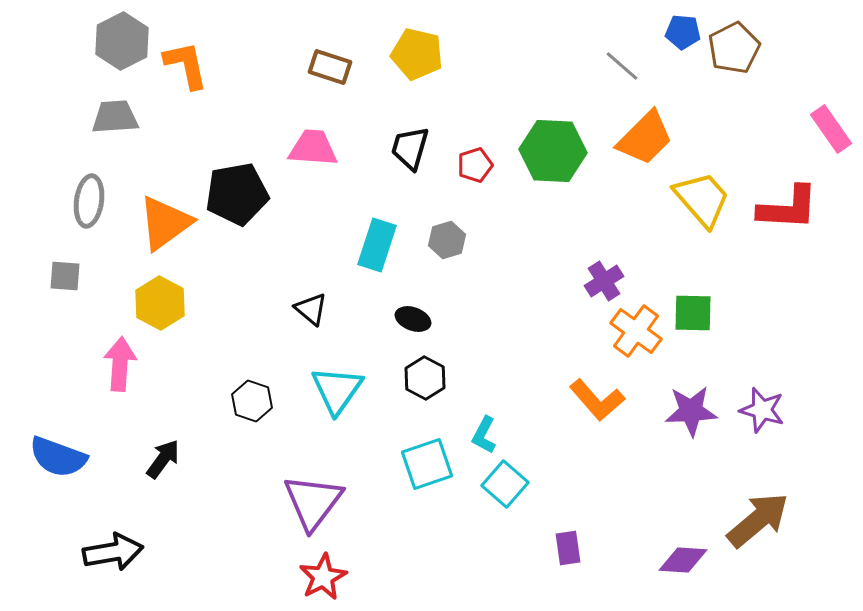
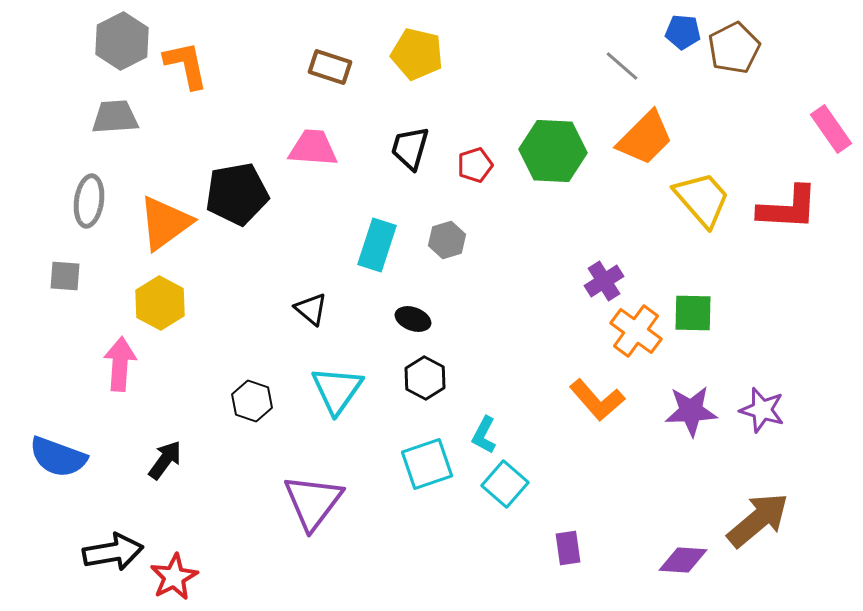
black arrow at (163, 459): moved 2 px right, 1 px down
red star at (323, 577): moved 149 px left
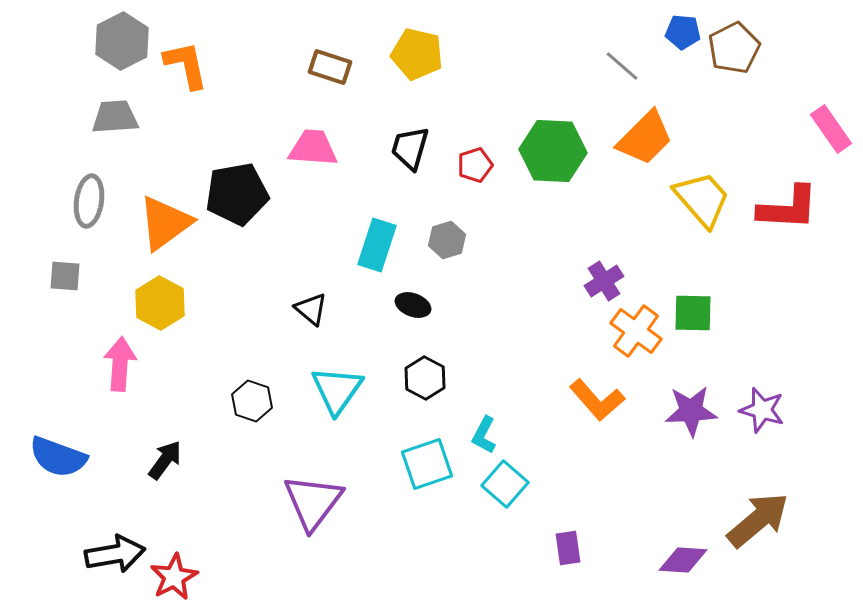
black ellipse at (413, 319): moved 14 px up
black arrow at (113, 552): moved 2 px right, 2 px down
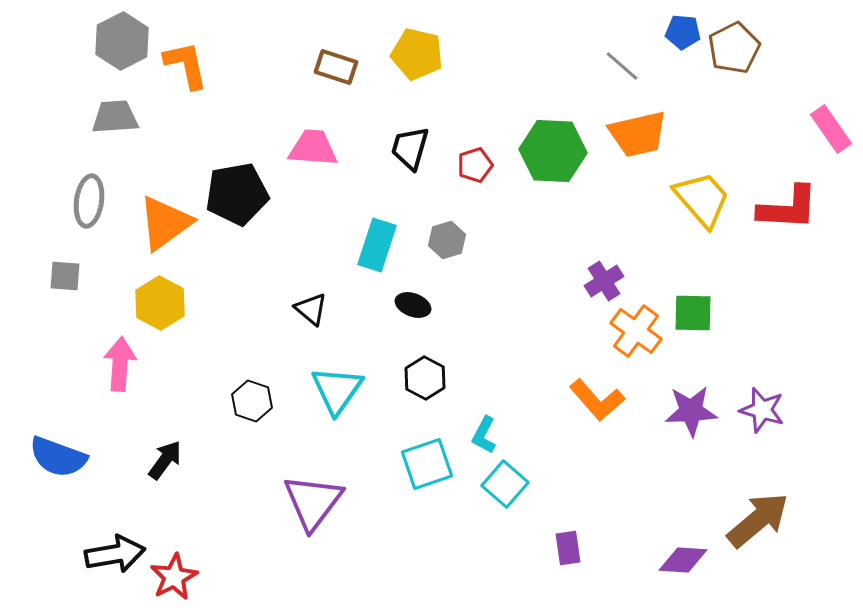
brown rectangle at (330, 67): moved 6 px right
orange trapezoid at (645, 138): moved 7 px left, 4 px up; rotated 32 degrees clockwise
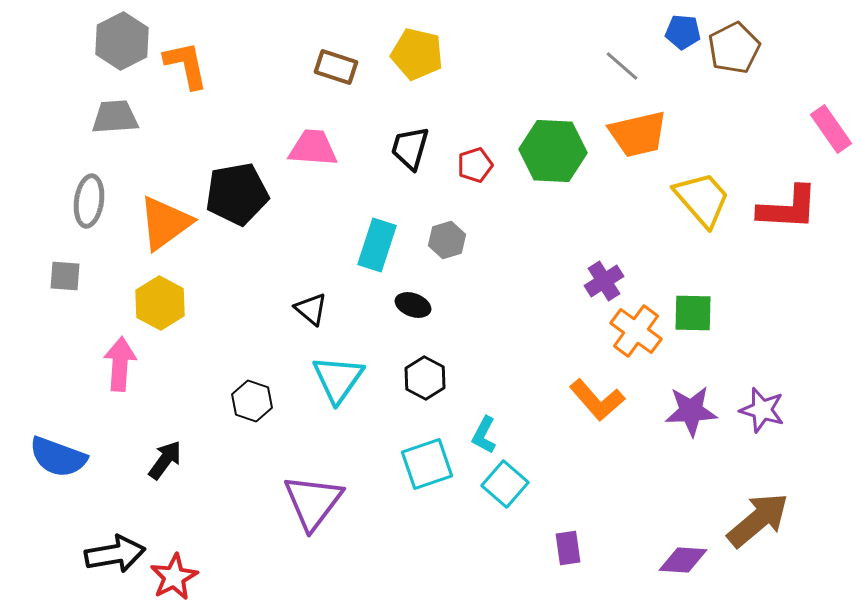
cyan triangle at (337, 390): moved 1 px right, 11 px up
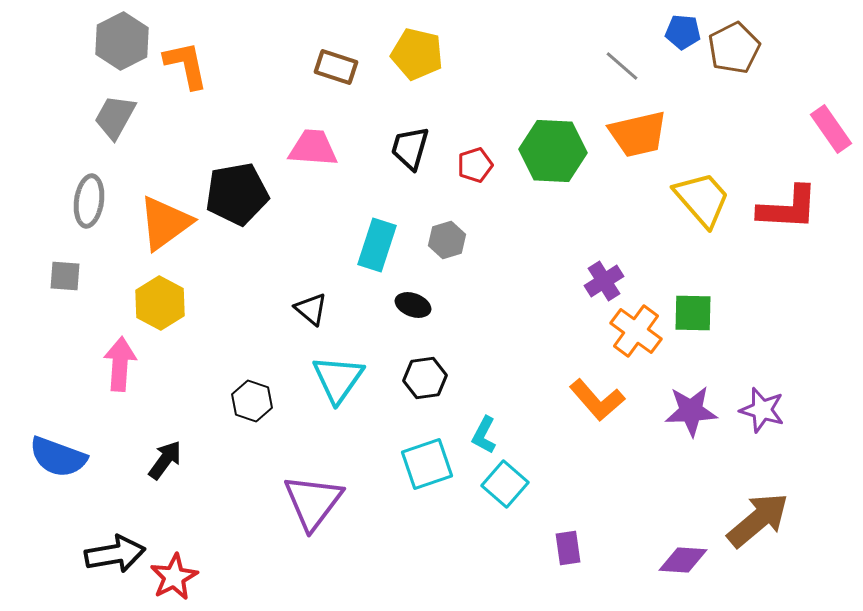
gray trapezoid at (115, 117): rotated 57 degrees counterclockwise
black hexagon at (425, 378): rotated 24 degrees clockwise
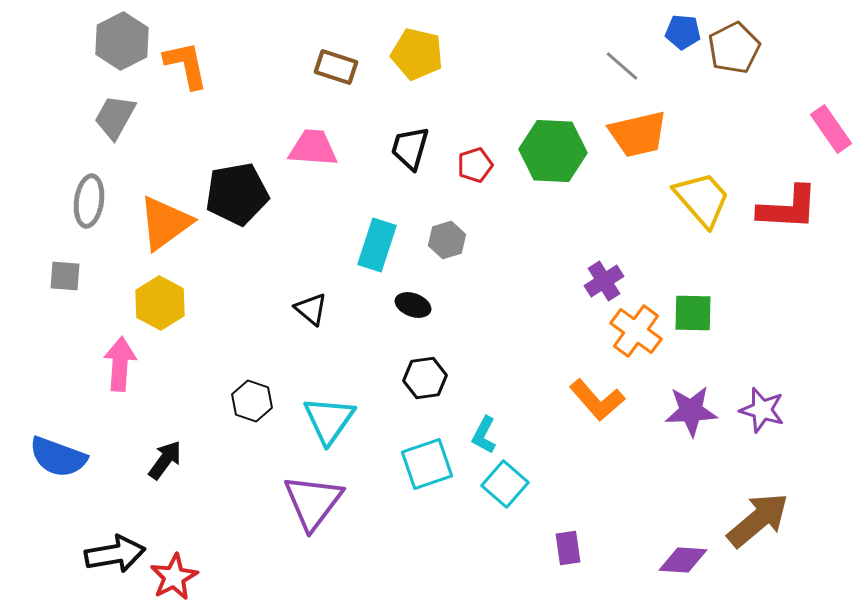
cyan triangle at (338, 379): moved 9 px left, 41 px down
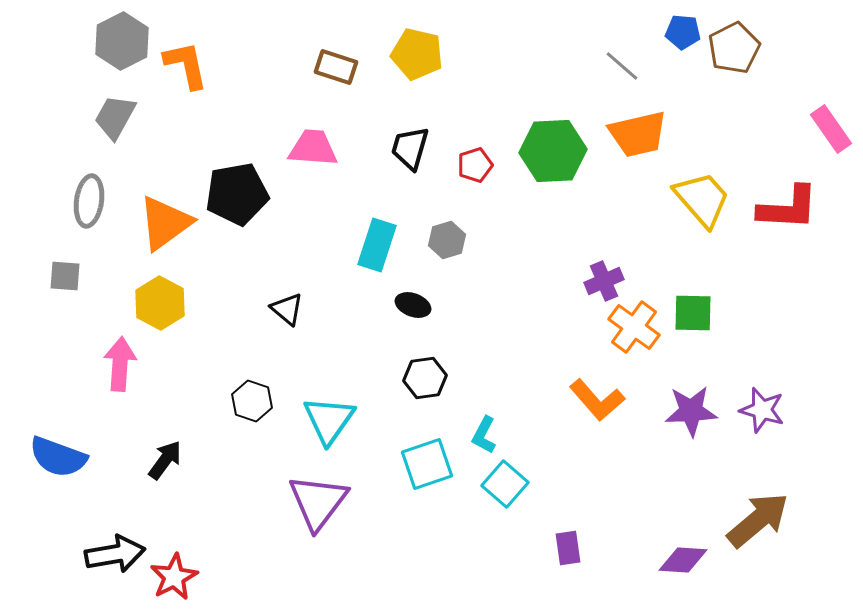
green hexagon at (553, 151): rotated 6 degrees counterclockwise
purple cross at (604, 281): rotated 9 degrees clockwise
black triangle at (311, 309): moved 24 px left
orange cross at (636, 331): moved 2 px left, 4 px up
purple triangle at (313, 502): moved 5 px right
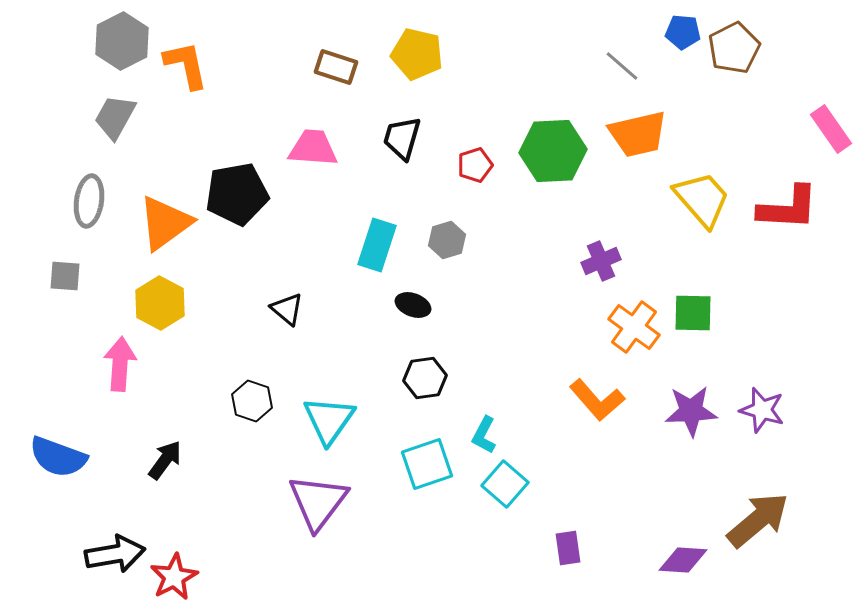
black trapezoid at (410, 148): moved 8 px left, 10 px up
purple cross at (604, 281): moved 3 px left, 20 px up
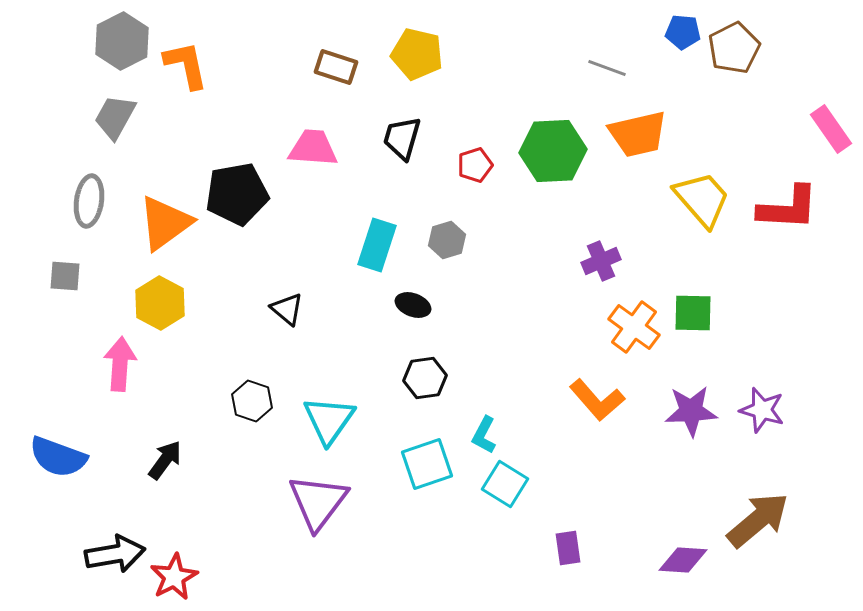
gray line at (622, 66): moved 15 px left, 2 px down; rotated 21 degrees counterclockwise
cyan square at (505, 484): rotated 9 degrees counterclockwise
